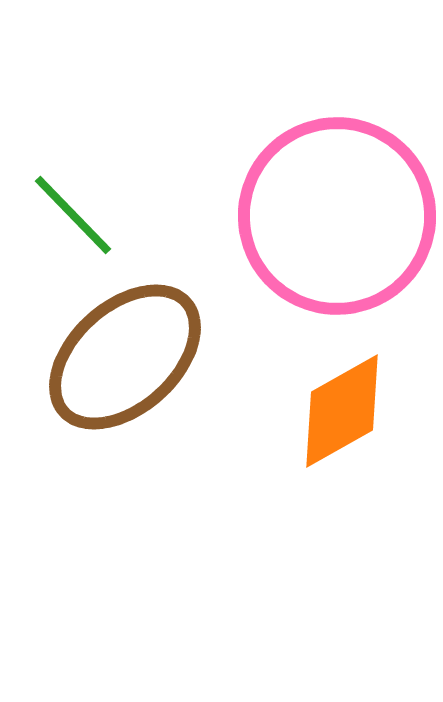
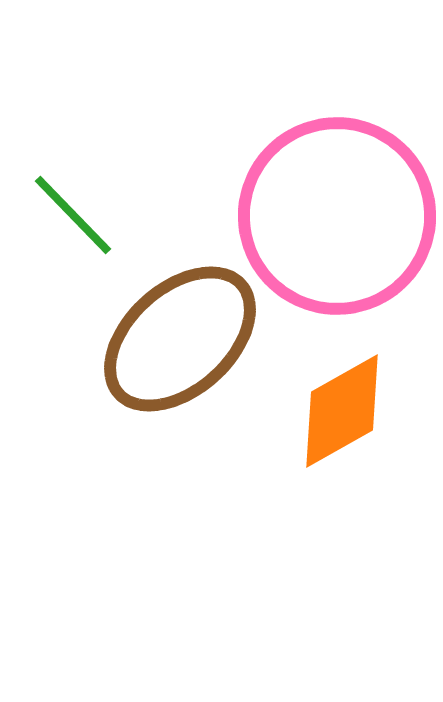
brown ellipse: moved 55 px right, 18 px up
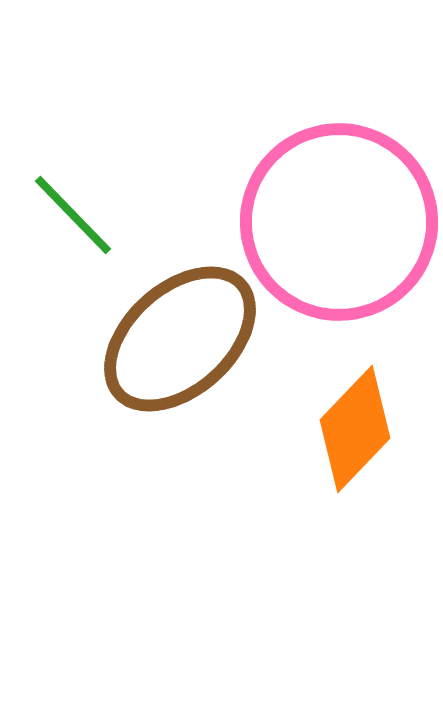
pink circle: moved 2 px right, 6 px down
orange diamond: moved 13 px right, 18 px down; rotated 17 degrees counterclockwise
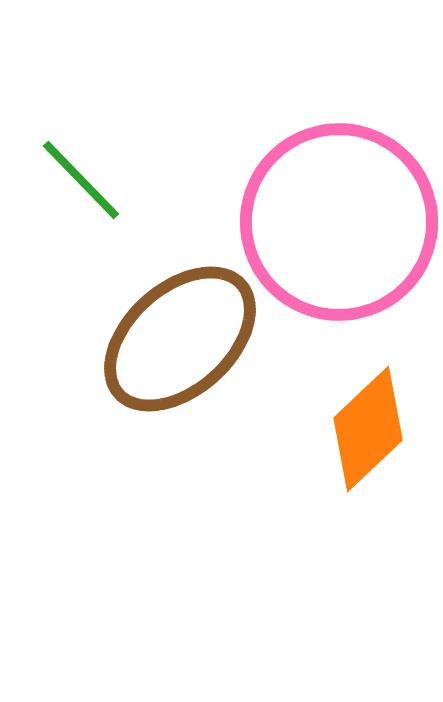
green line: moved 8 px right, 35 px up
orange diamond: moved 13 px right; rotated 3 degrees clockwise
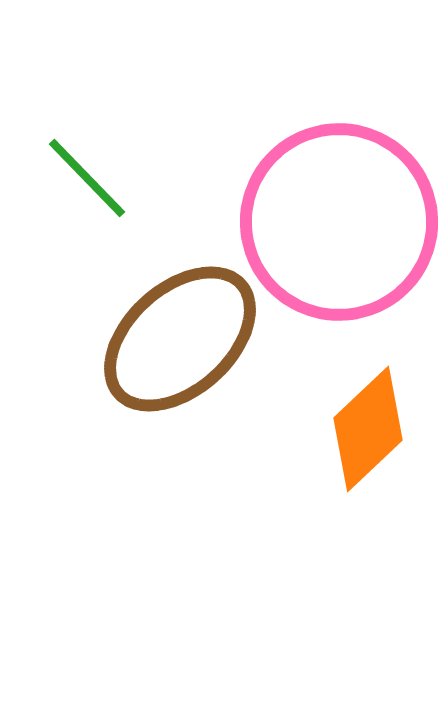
green line: moved 6 px right, 2 px up
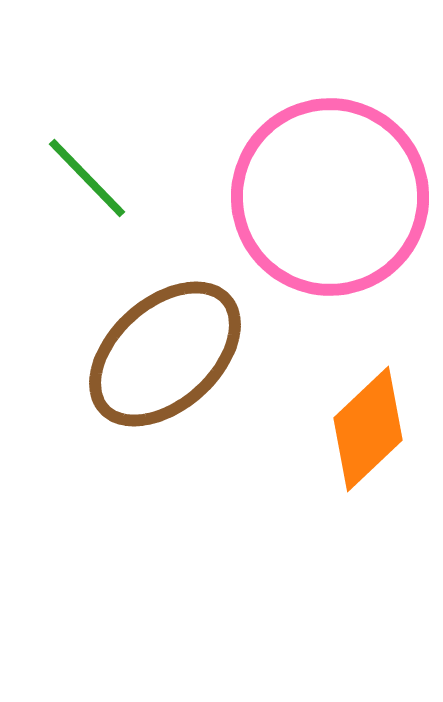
pink circle: moved 9 px left, 25 px up
brown ellipse: moved 15 px left, 15 px down
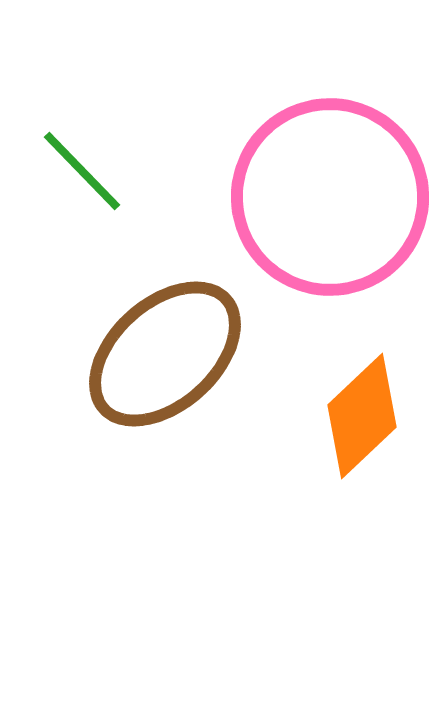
green line: moved 5 px left, 7 px up
orange diamond: moved 6 px left, 13 px up
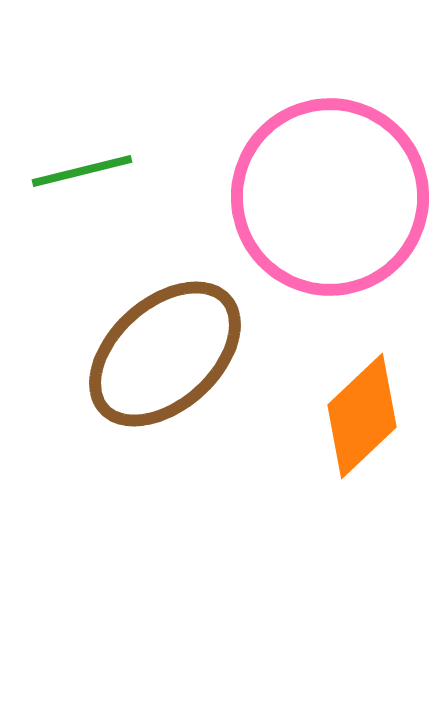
green line: rotated 60 degrees counterclockwise
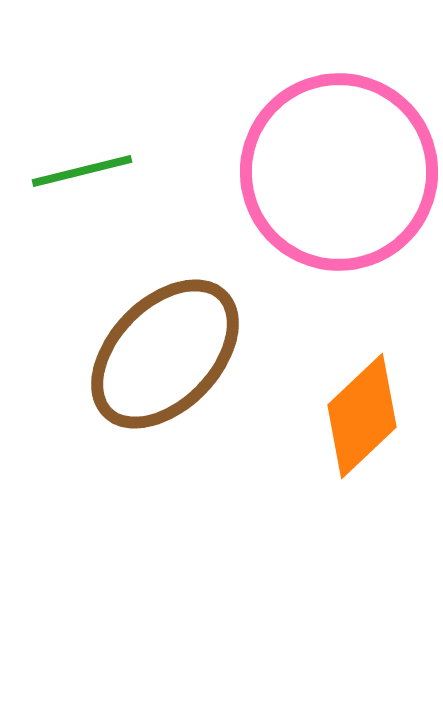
pink circle: moved 9 px right, 25 px up
brown ellipse: rotated 4 degrees counterclockwise
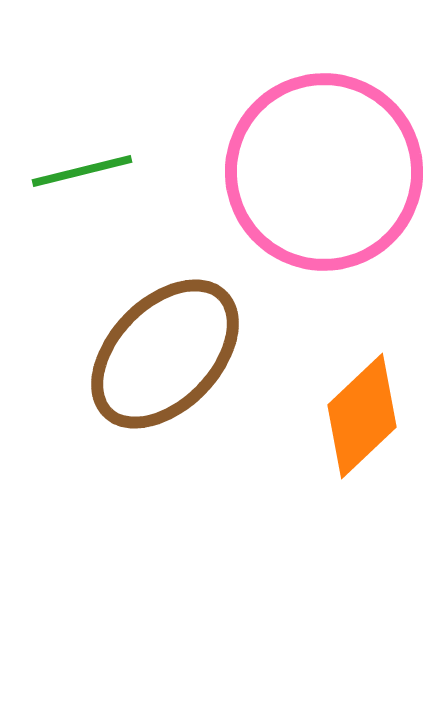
pink circle: moved 15 px left
